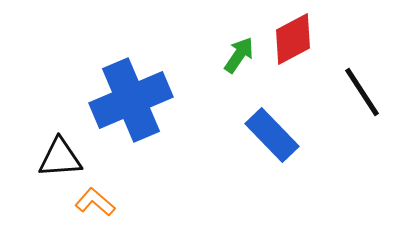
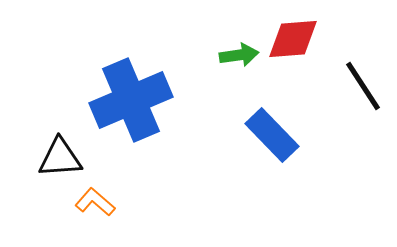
red diamond: rotated 24 degrees clockwise
green arrow: rotated 48 degrees clockwise
black line: moved 1 px right, 6 px up
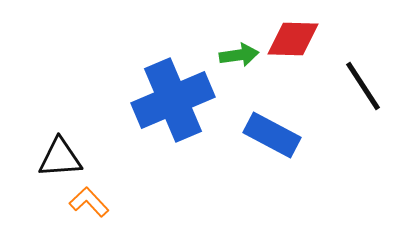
red diamond: rotated 6 degrees clockwise
blue cross: moved 42 px right
blue rectangle: rotated 18 degrees counterclockwise
orange L-shape: moved 6 px left; rotated 6 degrees clockwise
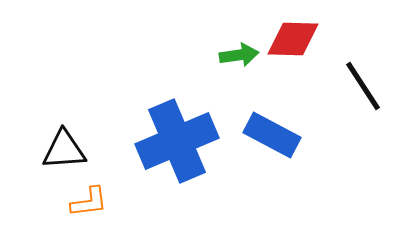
blue cross: moved 4 px right, 41 px down
black triangle: moved 4 px right, 8 px up
orange L-shape: rotated 126 degrees clockwise
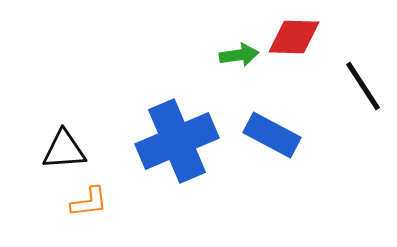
red diamond: moved 1 px right, 2 px up
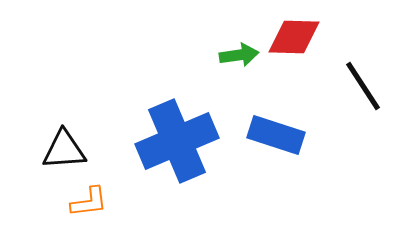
blue rectangle: moved 4 px right; rotated 10 degrees counterclockwise
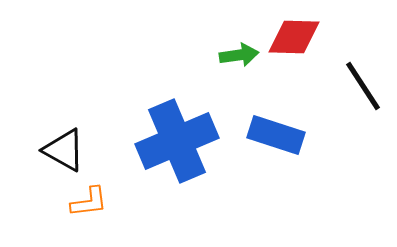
black triangle: rotated 33 degrees clockwise
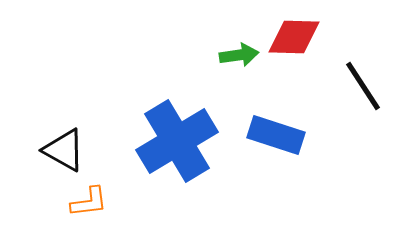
blue cross: rotated 8 degrees counterclockwise
